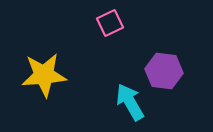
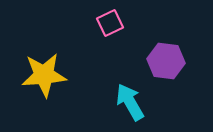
purple hexagon: moved 2 px right, 10 px up
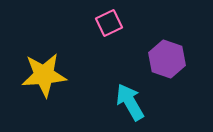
pink square: moved 1 px left
purple hexagon: moved 1 px right, 2 px up; rotated 12 degrees clockwise
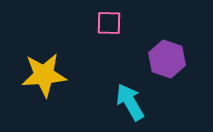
pink square: rotated 28 degrees clockwise
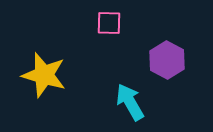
purple hexagon: moved 1 px down; rotated 9 degrees clockwise
yellow star: rotated 21 degrees clockwise
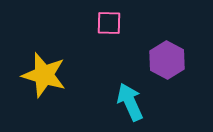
cyan arrow: rotated 6 degrees clockwise
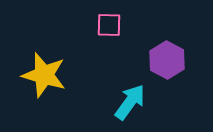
pink square: moved 2 px down
cyan arrow: rotated 60 degrees clockwise
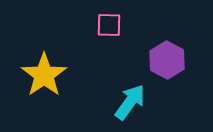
yellow star: rotated 21 degrees clockwise
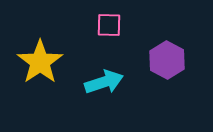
yellow star: moved 4 px left, 13 px up
cyan arrow: moved 26 px left, 20 px up; rotated 36 degrees clockwise
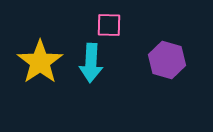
purple hexagon: rotated 12 degrees counterclockwise
cyan arrow: moved 13 px left, 19 px up; rotated 111 degrees clockwise
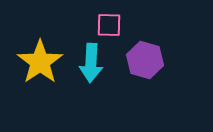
purple hexagon: moved 22 px left
